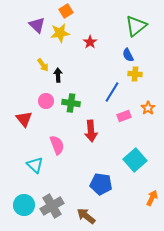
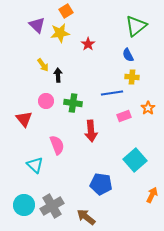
red star: moved 2 px left, 2 px down
yellow cross: moved 3 px left, 3 px down
blue line: moved 1 px down; rotated 50 degrees clockwise
green cross: moved 2 px right
orange arrow: moved 3 px up
brown arrow: moved 1 px down
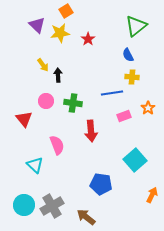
red star: moved 5 px up
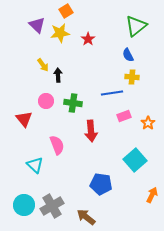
orange star: moved 15 px down
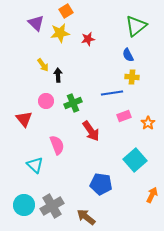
purple triangle: moved 1 px left, 2 px up
red star: rotated 24 degrees clockwise
green cross: rotated 30 degrees counterclockwise
red arrow: rotated 30 degrees counterclockwise
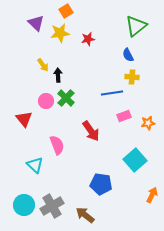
green cross: moved 7 px left, 5 px up; rotated 24 degrees counterclockwise
orange star: rotated 24 degrees clockwise
brown arrow: moved 1 px left, 2 px up
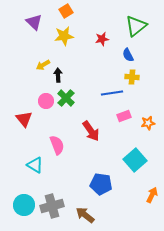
purple triangle: moved 2 px left, 1 px up
yellow star: moved 4 px right, 3 px down
red star: moved 14 px right
yellow arrow: rotated 96 degrees clockwise
cyan triangle: rotated 12 degrees counterclockwise
gray cross: rotated 15 degrees clockwise
